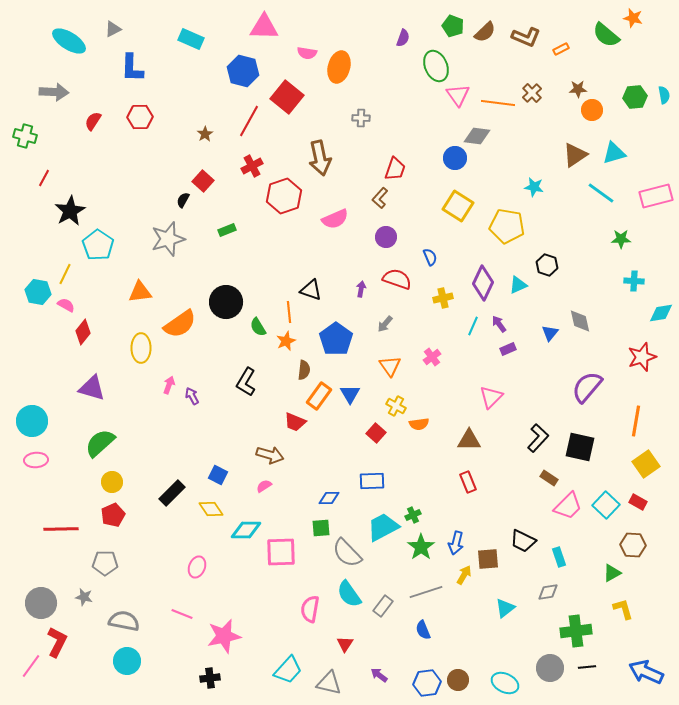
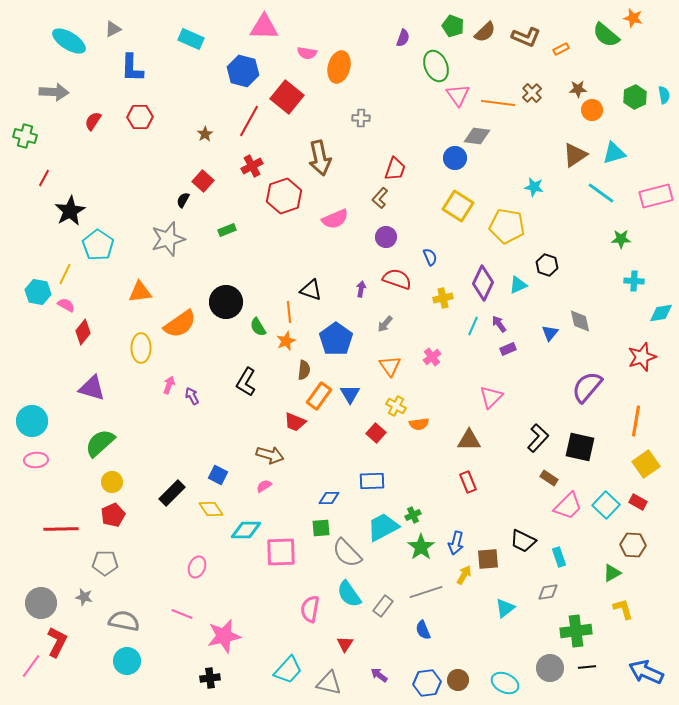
green hexagon at (635, 97): rotated 20 degrees counterclockwise
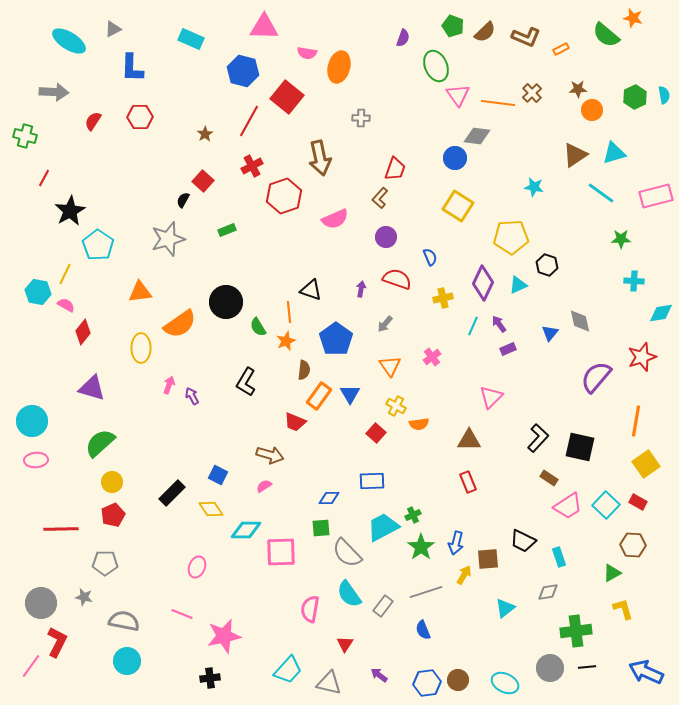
yellow pentagon at (507, 226): moved 4 px right, 11 px down; rotated 12 degrees counterclockwise
purple semicircle at (587, 387): moved 9 px right, 10 px up
pink trapezoid at (568, 506): rotated 12 degrees clockwise
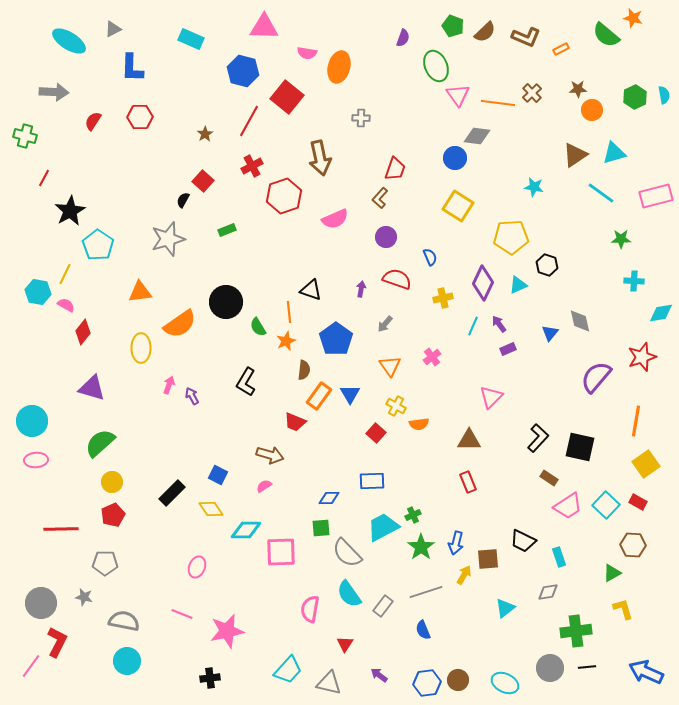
pink star at (224, 636): moved 3 px right, 5 px up
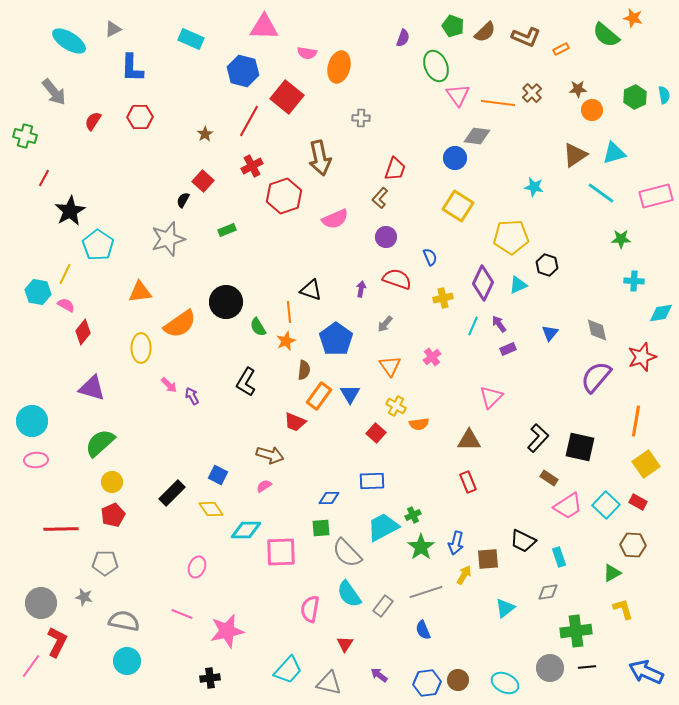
gray arrow at (54, 92): rotated 48 degrees clockwise
gray diamond at (580, 321): moved 17 px right, 9 px down
pink arrow at (169, 385): rotated 114 degrees clockwise
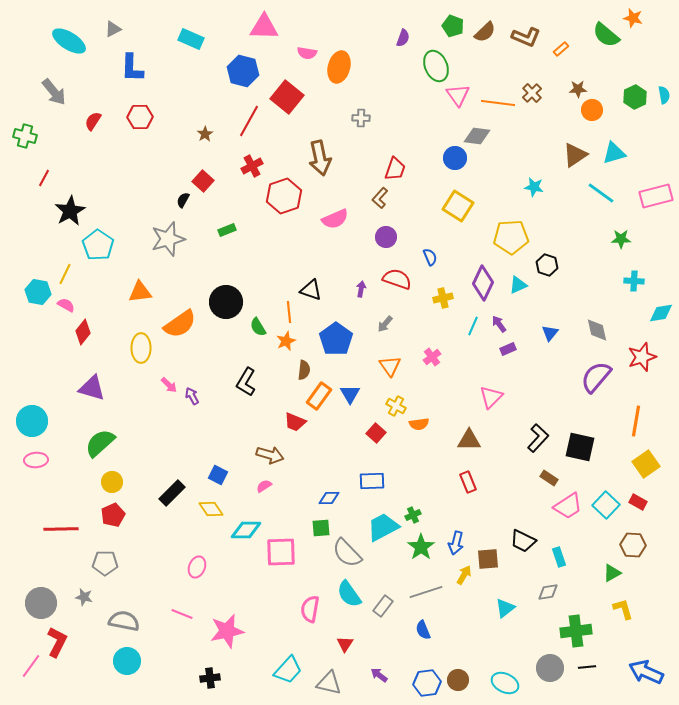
orange rectangle at (561, 49): rotated 14 degrees counterclockwise
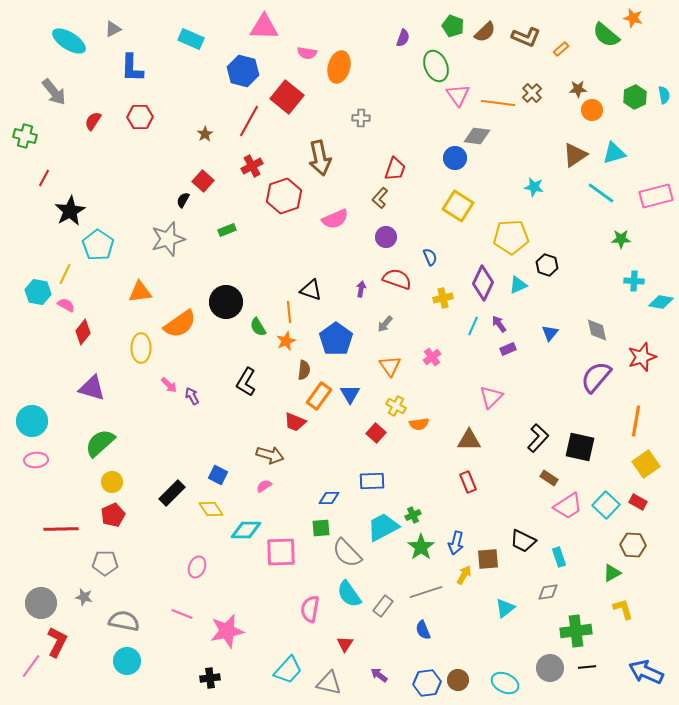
cyan diamond at (661, 313): moved 11 px up; rotated 20 degrees clockwise
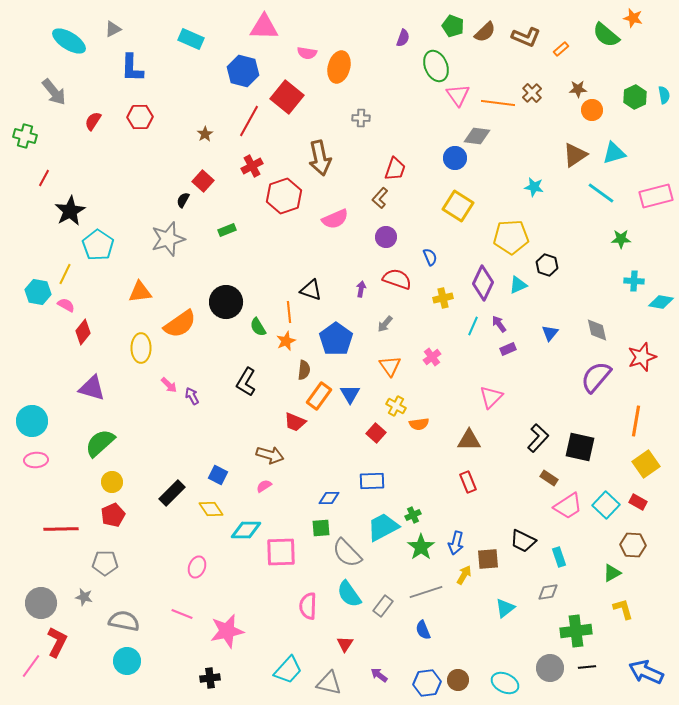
pink semicircle at (310, 609): moved 2 px left, 3 px up; rotated 8 degrees counterclockwise
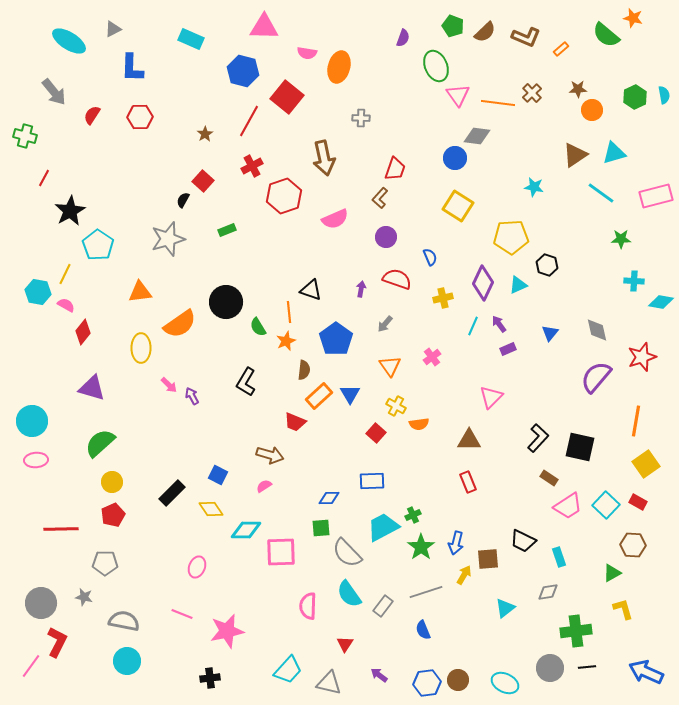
red semicircle at (93, 121): moved 1 px left, 6 px up
brown arrow at (320, 158): moved 4 px right
orange rectangle at (319, 396): rotated 12 degrees clockwise
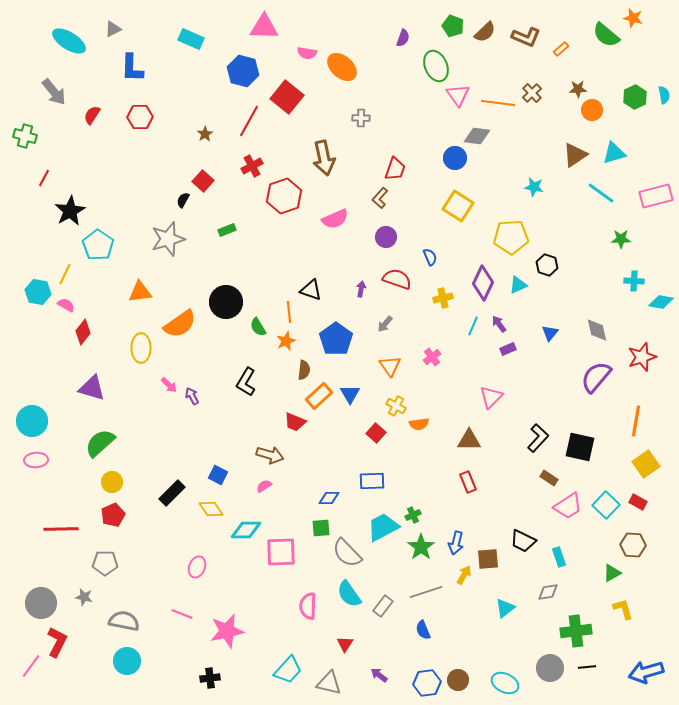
orange ellipse at (339, 67): moved 3 px right; rotated 64 degrees counterclockwise
blue arrow at (646, 672): rotated 40 degrees counterclockwise
